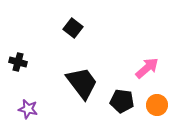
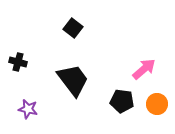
pink arrow: moved 3 px left, 1 px down
black trapezoid: moved 9 px left, 3 px up
orange circle: moved 1 px up
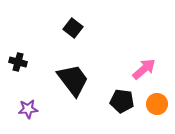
purple star: rotated 18 degrees counterclockwise
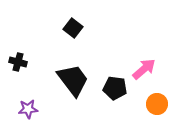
black pentagon: moved 7 px left, 13 px up
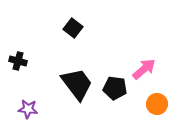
black cross: moved 1 px up
black trapezoid: moved 4 px right, 4 px down
purple star: rotated 12 degrees clockwise
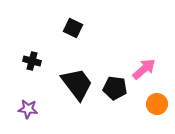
black square: rotated 12 degrees counterclockwise
black cross: moved 14 px right
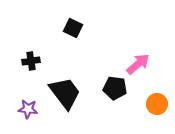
black cross: moved 1 px left; rotated 24 degrees counterclockwise
pink arrow: moved 6 px left, 5 px up
black trapezoid: moved 12 px left, 9 px down
